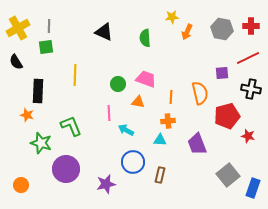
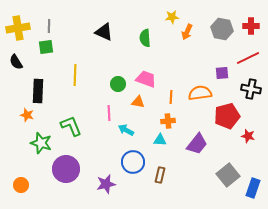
yellow cross: rotated 20 degrees clockwise
orange semicircle: rotated 85 degrees counterclockwise
purple trapezoid: rotated 120 degrees counterclockwise
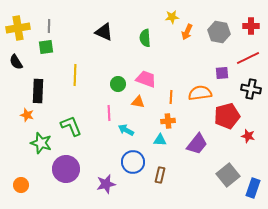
gray hexagon: moved 3 px left, 3 px down
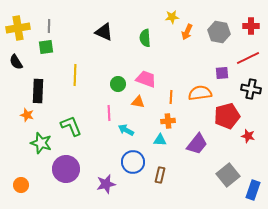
blue rectangle: moved 2 px down
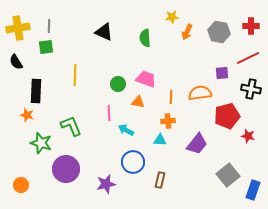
black rectangle: moved 2 px left
brown rectangle: moved 5 px down
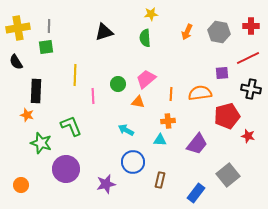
yellow star: moved 21 px left, 3 px up
black triangle: rotated 42 degrees counterclockwise
pink trapezoid: rotated 60 degrees counterclockwise
orange line: moved 3 px up
pink line: moved 16 px left, 17 px up
blue rectangle: moved 57 px left, 3 px down; rotated 18 degrees clockwise
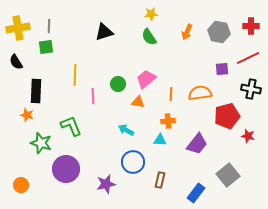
green semicircle: moved 4 px right, 1 px up; rotated 30 degrees counterclockwise
purple square: moved 4 px up
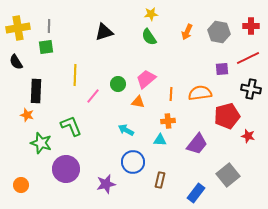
pink line: rotated 42 degrees clockwise
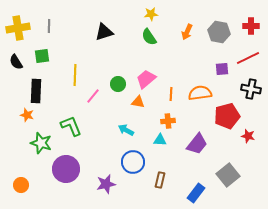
green square: moved 4 px left, 9 px down
